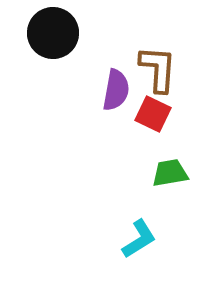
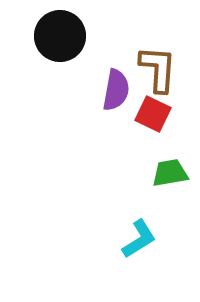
black circle: moved 7 px right, 3 px down
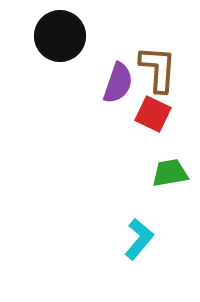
purple semicircle: moved 2 px right, 7 px up; rotated 9 degrees clockwise
cyan L-shape: rotated 18 degrees counterclockwise
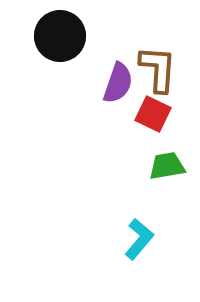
green trapezoid: moved 3 px left, 7 px up
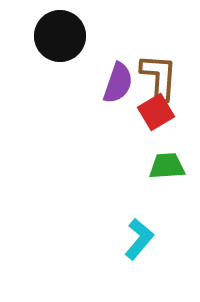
brown L-shape: moved 1 px right, 8 px down
red square: moved 3 px right, 2 px up; rotated 33 degrees clockwise
green trapezoid: rotated 6 degrees clockwise
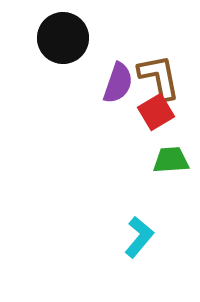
black circle: moved 3 px right, 2 px down
brown L-shape: rotated 15 degrees counterclockwise
green trapezoid: moved 4 px right, 6 px up
cyan L-shape: moved 2 px up
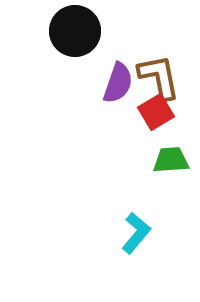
black circle: moved 12 px right, 7 px up
cyan L-shape: moved 3 px left, 4 px up
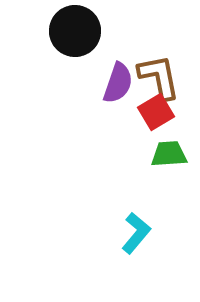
green trapezoid: moved 2 px left, 6 px up
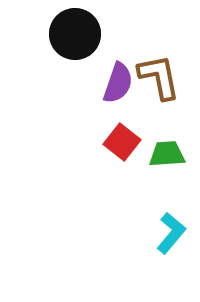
black circle: moved 3 px down
red square: moved 34 px left, 30 px down; rotated 21 degrees counterclockwise
green trapezoid: moved 2 px left
cyan L-shape: moved 35 px right
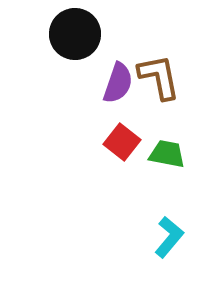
green trapezoid: rotated 15 degrees clockwise
cyan L-shape: moved 2 px left, 4 px down
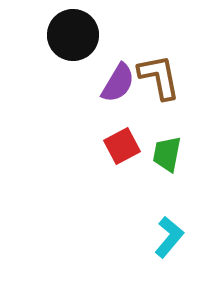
black circle: moved 2 px left, 1 px down
purple semicircle: rotated 12 degrees clockwise
red square: moved 4 px down; rotated 24 degrees clockwise
green trapezoid: rotated 90 degrees counterclockwise
